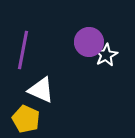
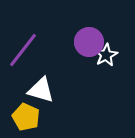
purple line: rotated 27 degrees clockwise
white triangle: rotated 8 degrees counterclockwise
yellow pentagon: moved 2 px up
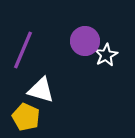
purple circle: moved 4 px left, 1 px up
purple line: rotated 15 degrees counterclockwise
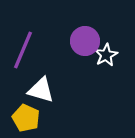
yellow pentagon: moved 1 px down
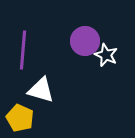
purple line: rotated 18 degrees counterclockwise
white star: rotated 20 degrees counterclockwise
yellow pentagon: moved 6 px left
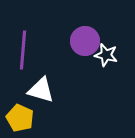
white star: rotated 10 degrees counterclockwise
